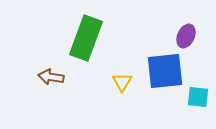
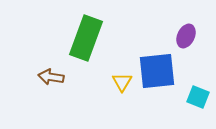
blue square: moved 8 px left
cyan square: rotated 15 degrees clockwise
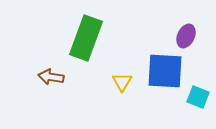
blue square: moved 8 px right; rotated 9 degrees clockwise
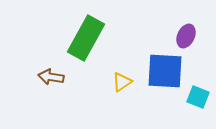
green rectangle: rotated 9 degrees clockwise
yellow triangle: rotated 25 degrees clockwise
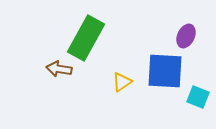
brown arrow: moved 8 px right, 8 px up
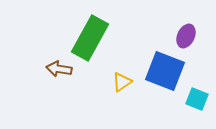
green rectangle: moved 4 px right
blue square: rotated 18 degrees clockwise
cyan square: moved 1 px left, 2 px down
